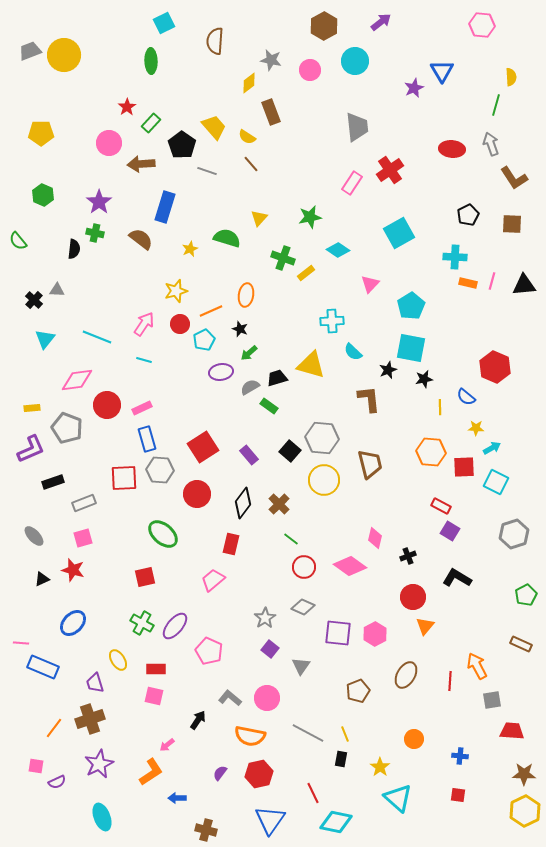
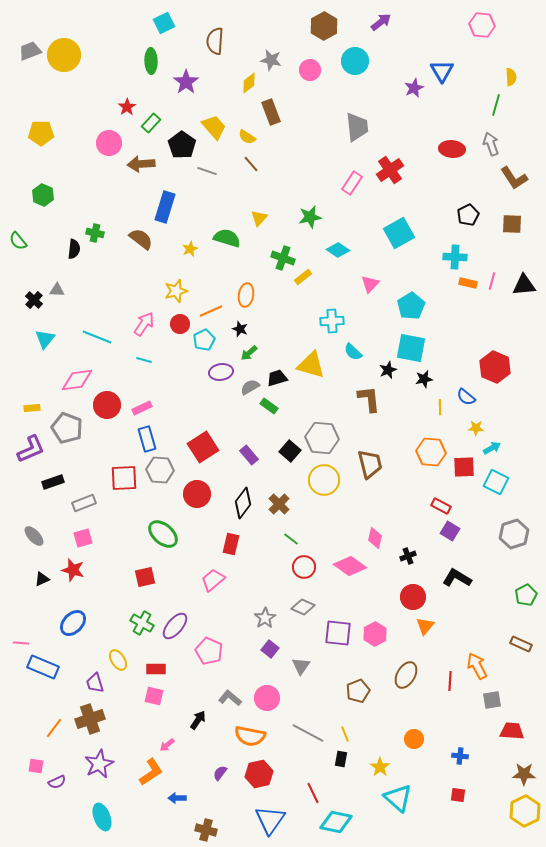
purple star at (99, 202): moved 87 px right, 120 px up
yellow rectangle at (306, 273): moved 3 px left, 4 px down
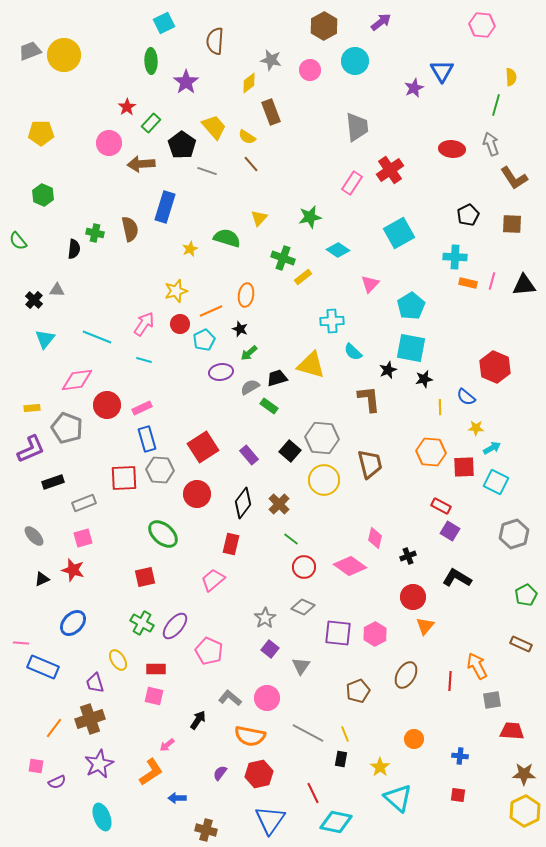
brown semicircle at (141, 239): moved 11 px left, 10 px up; rotated 40 degrees clockwise
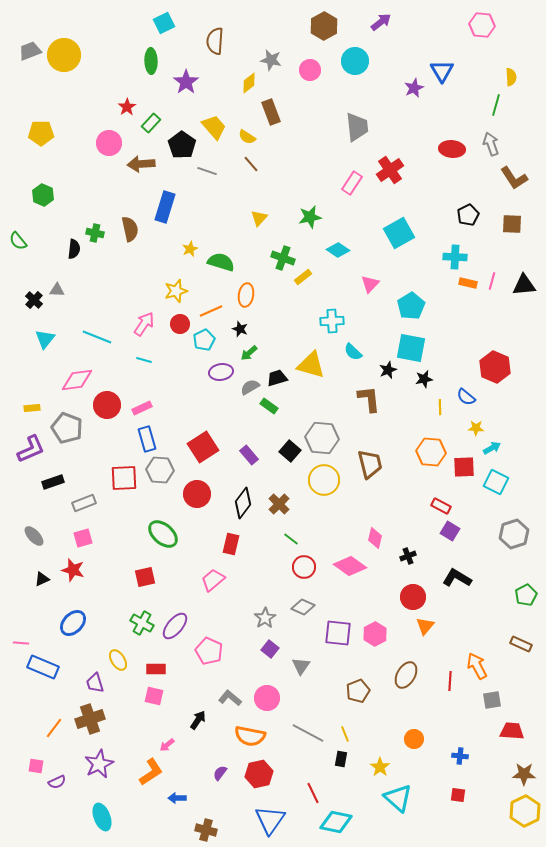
green semicircle at (227, 238): moved 6 px left, 24 px down
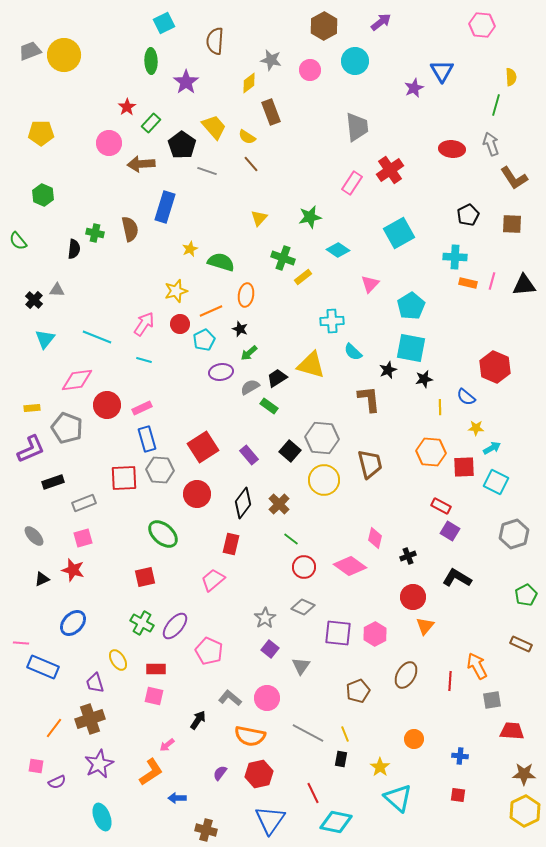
black trapezoid at (277, 378): rotated 15 degrees counterclockwise
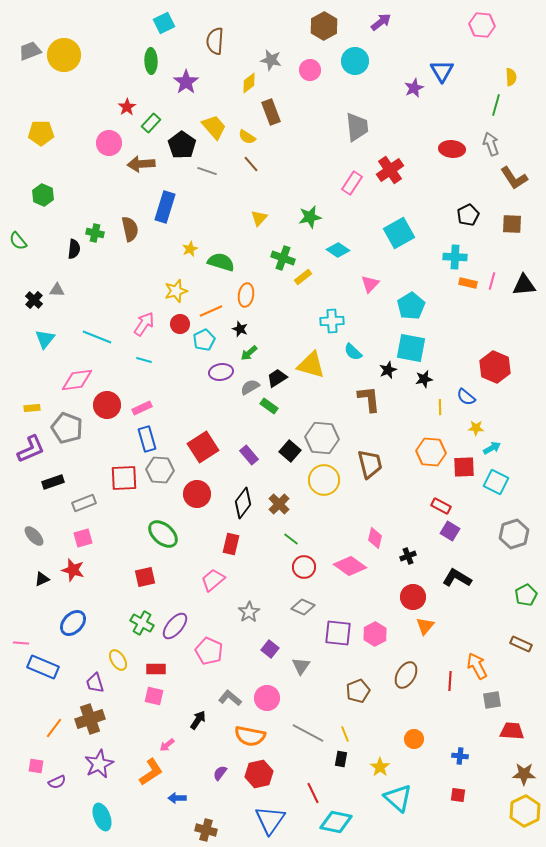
gray star at (265, 618): moved 16 px left, 6 px up
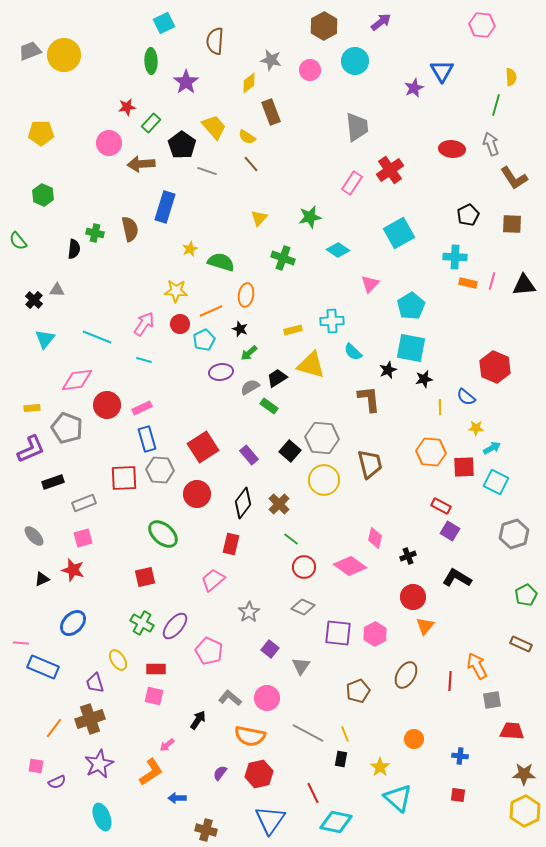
red star at (127, 107): rotated 24 degrees clockwise
yellow rectangle at (303, 277): moved 10 px left, 53 px down; rotated 24 degrees clockwise
yellow star at (176, 291): rotated 20 degrees clockwise
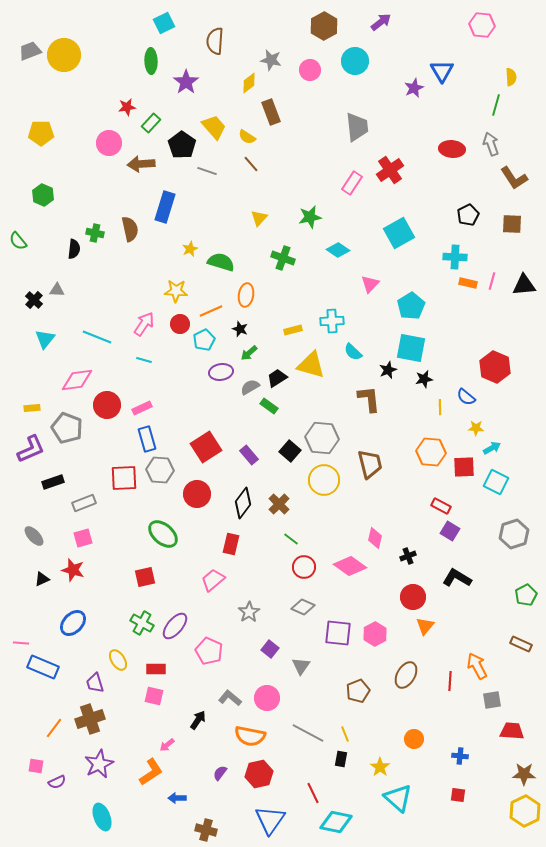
red square at (203, 447): moved 3 px right
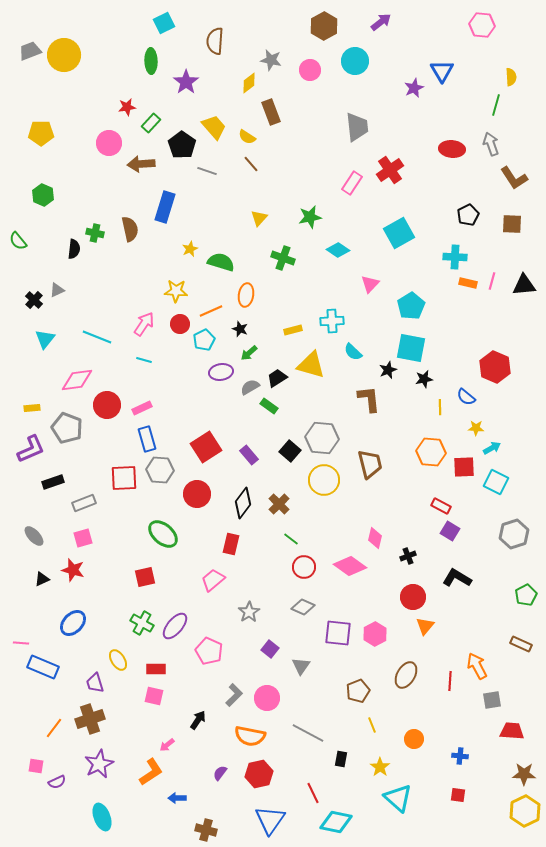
gray triangle at (57, 290): rotated 28 degrees counterclockwise
gray L-shape at (230, 698): moved 4 px right, 3 px up; rotated 95 degrees clockwise
yellow line at (345, 734): moved 27 px right, 9 px up
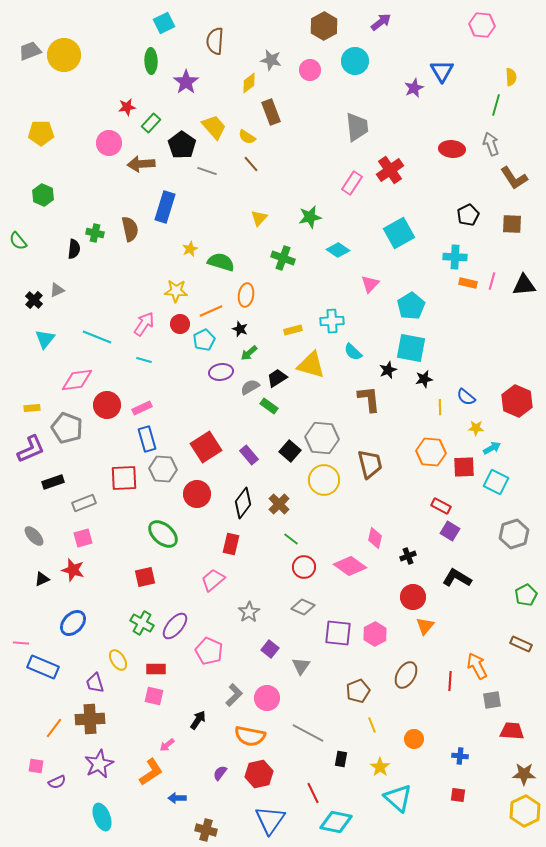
red hexagon at (495, 367): moved 22 px right, 34 px down
gray hexagon at (160, 470): moved 3 px right, 1 px up
brown cross at (90, 719): rotated 16 degrees clockwise
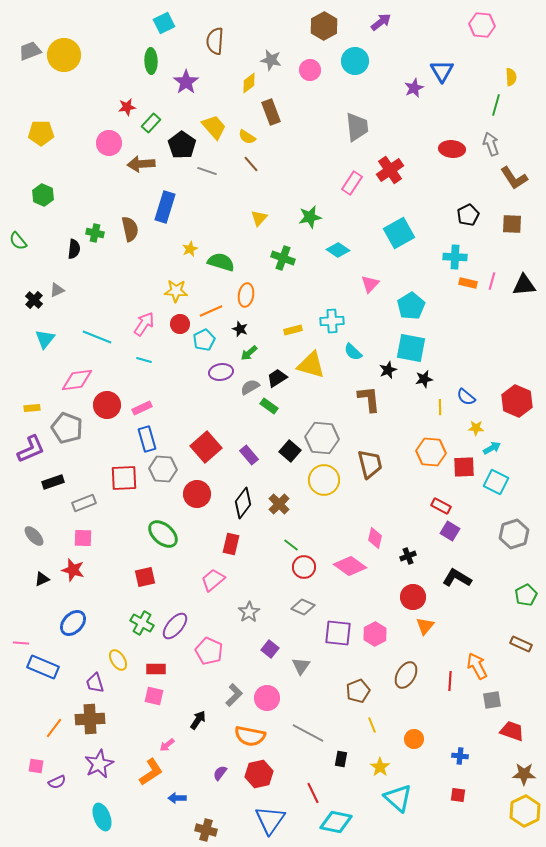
red square at (206, 447): rotated 8 degrees counterclockwise
pink square at (83, 538): rotated 18 degrees clockwise
green line at (291, 539): moved 6 px down
red trapezoid at (512, 731): rotated 15 degrees clockwise
